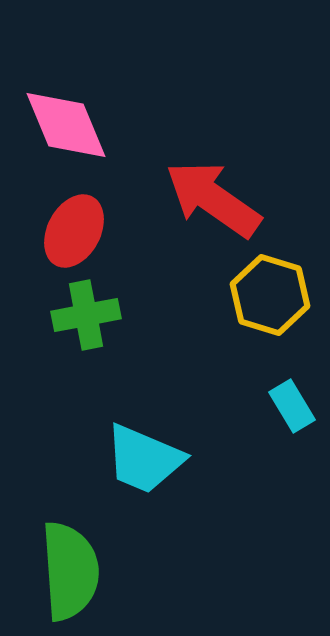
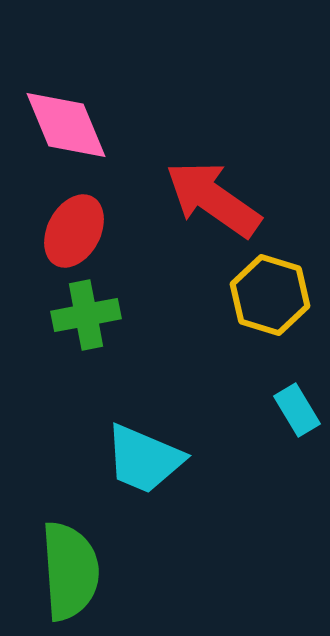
cyan rectangle: moved 5 px right, 4 px down
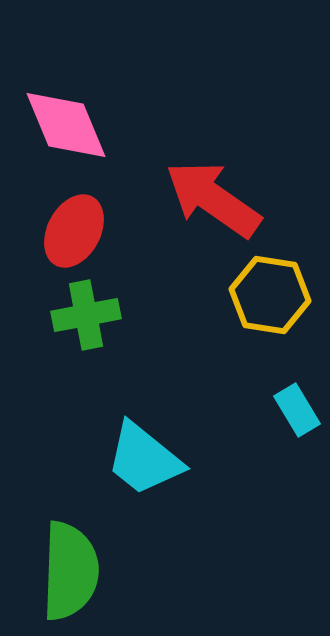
yellow hexagon: rotated 8 degrees counterclockwise
cyan trapezoid: rotated 16 degrees clockwise
green semicircle: rotated 6 degrees clockwise
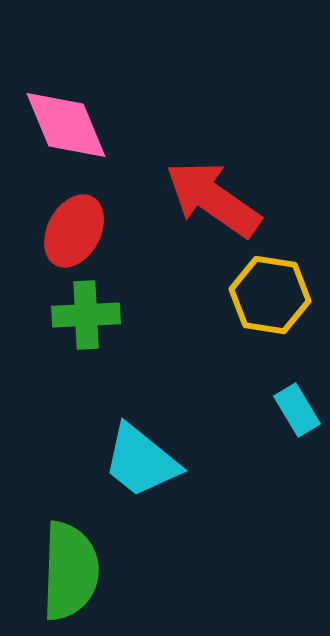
green cross: rotated 8 degrees clockwise
cyan trapezoid: moved 3 px left, 2 px down
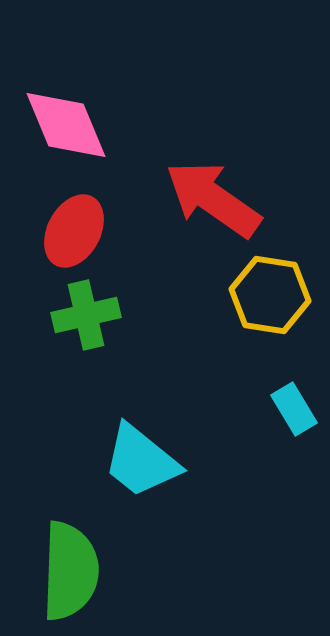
green cross: rotated 10 degrees counterclockwise
cyan rectangle: moved 3 px left, 1 px up
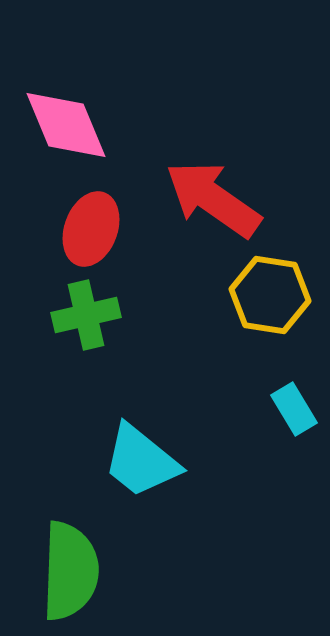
red ellipse: moved 17 px right, 2 px up; rotated 8 degrees counterclockwise
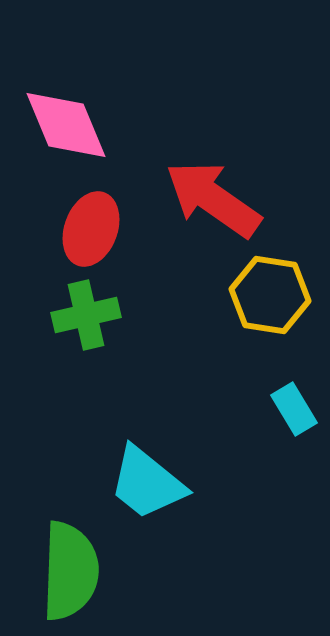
cyan trapezoid: moved 6 px right, 22 px down
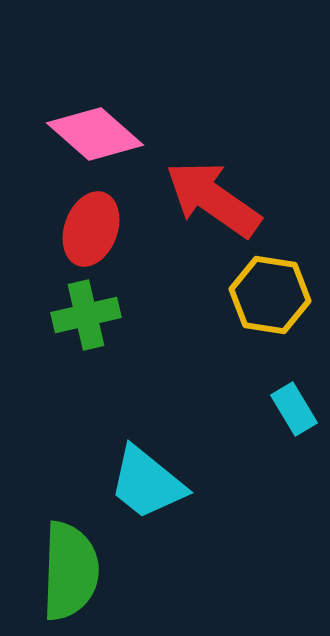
pink diamond: moved 29 px right, 9 px down; rotated 26 degrees counterclockwise
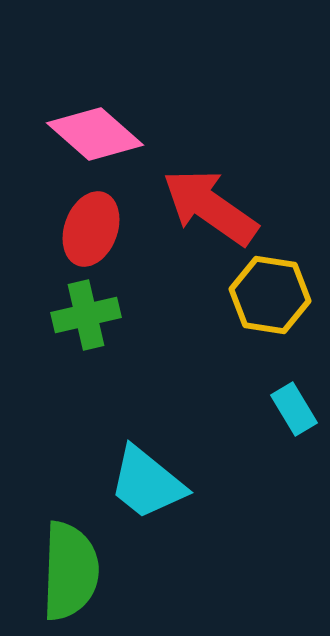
red arrow: moved 3 px left, 8 px down
